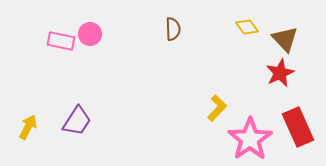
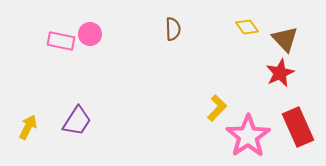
pink star: moved 2 px left, 3 px up
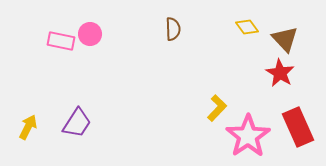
red star: rotated 16 degrees counterclockwise
purple trapezoid: moved 2 px down
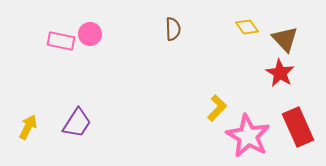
pink star: rotated 9 degrees counterclockwise
